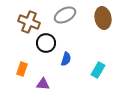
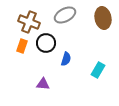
orange rectangle: moved 23 px up
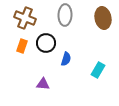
gray ellipse: rotated 60 degrees counterclockwise
brown cross: moved 4 px left, 4 px up
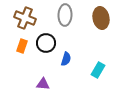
brown ellipse: moved 2 px left
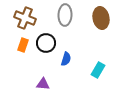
orange rectangle: moved 1 px right, 1 px up
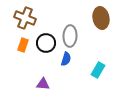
gray ellipse: moved 5 px right, 21 px down
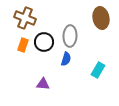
black circle: moved 2 px left, 1 px up
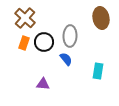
brown cross: rotated 20 degrees clockwise
orange rectangle: moved 1 px right, 2 px up
blue semicircle: rotated 56 degrees counterclockwise
cyan rectangle: moved 1 px down; rotated 21 degrees counterclockwise
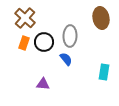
cyan rectangle: moved 6 px right, 1 px down
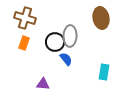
brown cross: rotated 25 degrees counterclockwise
black circle: moved 11 px right
